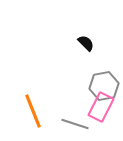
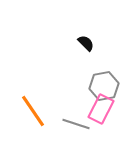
pink rectangle: moved 2 px down
orange line: rotated 12 degrees counterclockwise
gray line: moved 1 px right
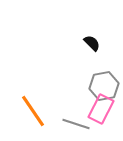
black semicircle: moved 6 px right
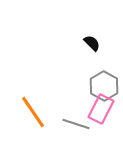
gray hexagon: rotated 20 degrees counterclockwise
orange line: moved 1 px down
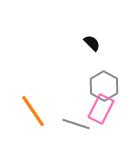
orange line: moved 1 px up
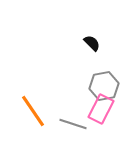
gray hexagon: rotated 20 degrees clockwise
gray line: moved 3 px left
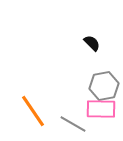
pink rectangle: rotated 64 degrees clockwise
gray line: rotated 12 degrees clockwise
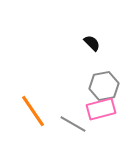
pink rectangle: rotated 16 degrees counterclockwise
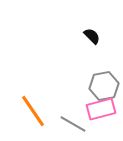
black semicircle: moved 7 px up
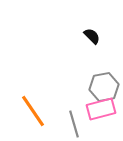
gray hexagon: moved 1 px down
gray line: moved 1 px right; rotated 44 degrees clockwise
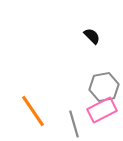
pink rectangle: moved 1 px right, 1 px down; rotated 12 degrees counterclockwise
